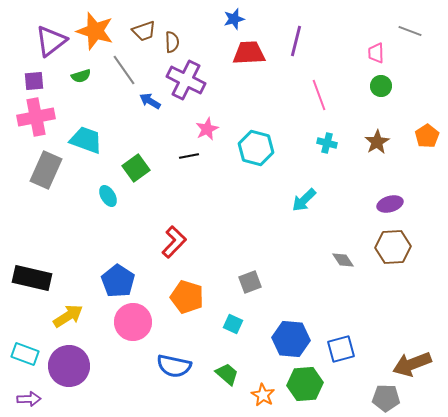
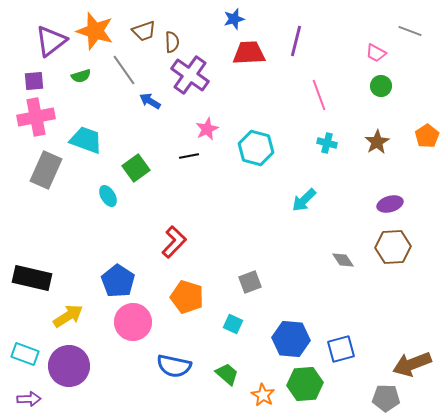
pink trapezoid at (376, 53): rotated 60 degrees counterclockwise
purple cross at (186, 80): moved 4 px right, 5 px up; rotated 9 degrees clockwise
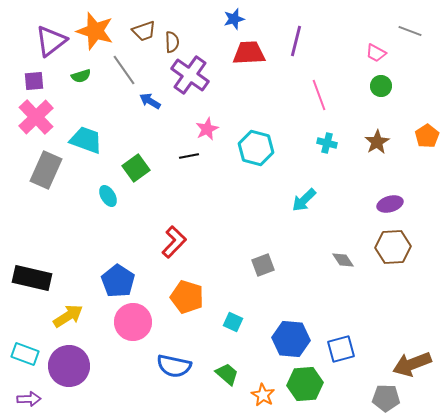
pink cross at (36, 117): rotated 33 degrees counterclockwise
gray square at (250, 282): moved 13 px right, 17 px up
cyan square at (233, 324): moved 2 px up
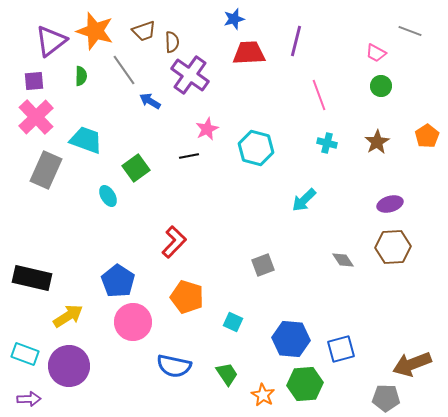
green semicircle at (81, 76): rotated 72 degrees counterclockwise
green trapezoid at (227, 374): rotated 15 degrees clockwise
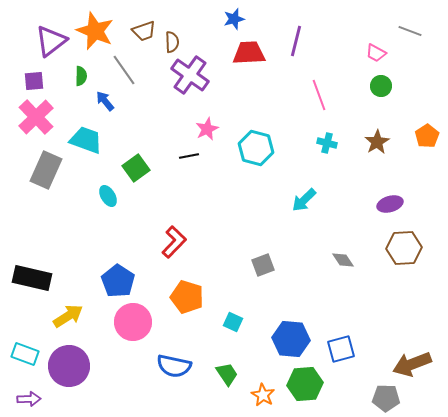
orange star at (95, 31): rotated 6 degrees clockwise
blue arrow at (150, 101): moved 45 px left; rotated 20 degrees clockwise
brown hexagon at (393, 247): moved 11 px right, 1 px down
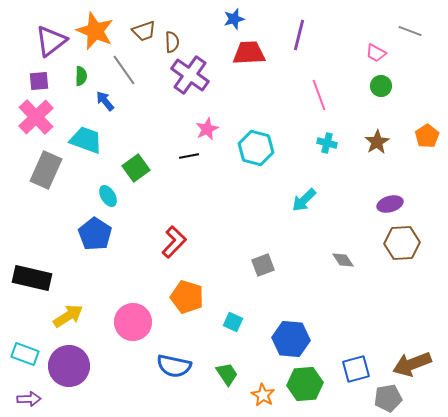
purple line at (296, 41): moved 3 px right, 6 px up
purple square at (34, 81): moved 5 px right
brown hexagon at (404, 248): moved 2 px left, 5 px up
blue pentagon at (118, 281): moved 23 px left, 47 px up
blue square at (341, 349): moved 15 px right, 20 px down
gray pentagon at (386, 398): moved 2 px right; rotated 12 degrees counterclockwise
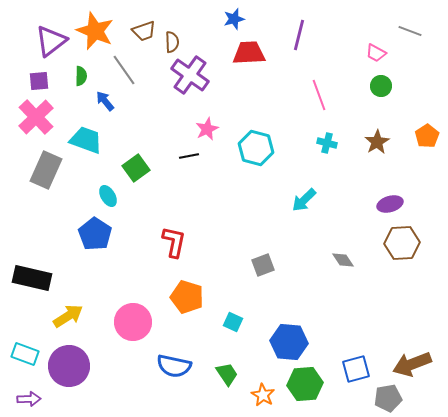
red L-shape at (174, 242): rotated 32 degrees counterclockwise
blue hexagon at (291, 339): moved 2 px left, 3 px down
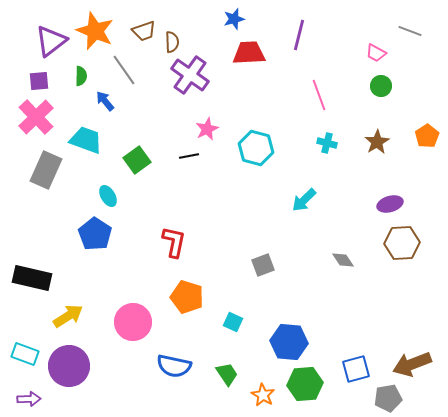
green square at (136, 168): moved 1 px right, 8 px up
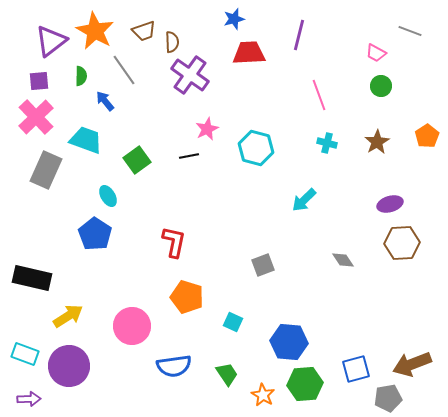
orange star at (95, 31): rotated 6 degrees clockwise
pink circle at (133, 322): moved 1 px left, 4 px down
blue semicircle at (174, 366): rotated 20 degrees counterclockwise
